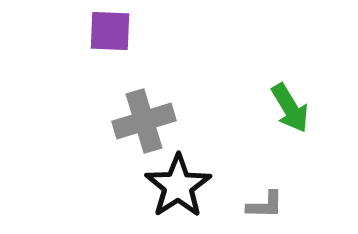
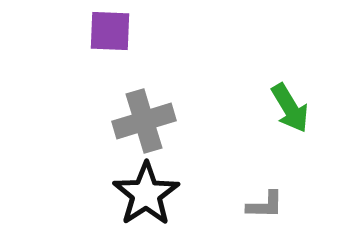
black star: moved 32 px left, 8 px down
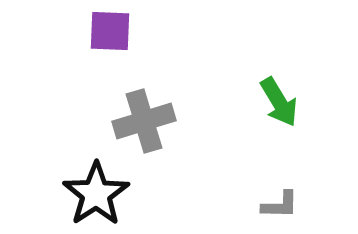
green arrow: moved 11 px left, 6 px up
black star: moved 50 px left
gray L-shape: moved 15 px right
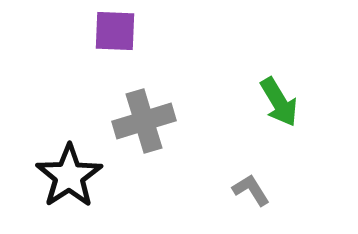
purple square: moved 5 px right
black star: moved 27 px left, 18 px up
gray L-shape: moved 29 px left, 15 px up; rotated 123 degrees counterclockwise
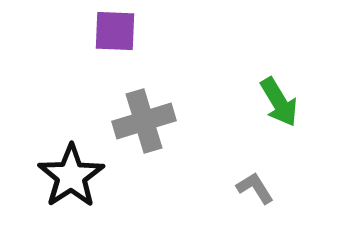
black star: moved 2 px right
gray L-shape: moved 4 px right, 2 px up
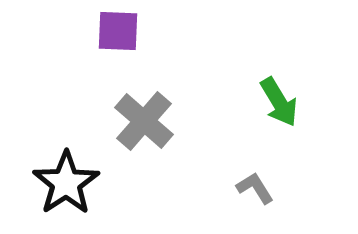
purple square: moved 3 px right
gray cross: rotated 32 degrees counterclockwise
black star: moved 5 px left, 7 px down
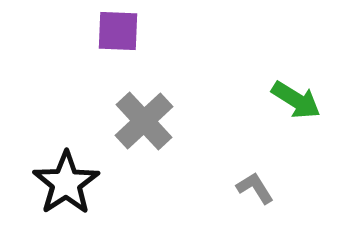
green arrow: moved 17 px right, 2 px up; rotated 27 degrees counterclockwise
gray cross: rotated 6 degrees clockwise
